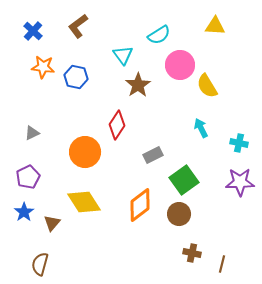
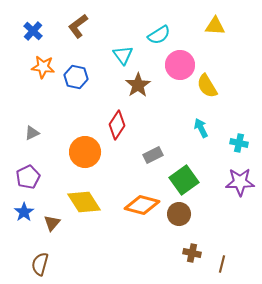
orange diamond: moved 2 px right; rotated 52 degrees clockwise
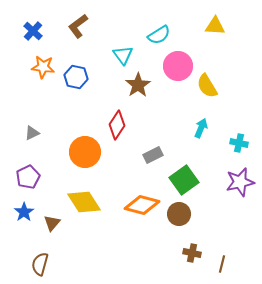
pink circle: moved 2 px left, 1 px down
cyan arrow: rotated 48 degrees clockwise
purple star: rotated 12 degrees counterclockwise
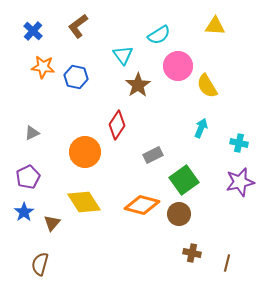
brown line: moved 5 px right, 1 px up
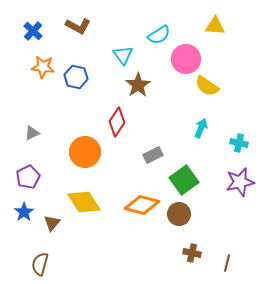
brown L-shape: rotated 115 degrees counterclockwise
pink circle: moved 8 px right, 7 px up
yellow semicircle: rotated 25 degrees counterclockwise
red diamond: moved 3 px up
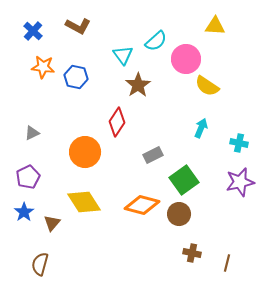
cyan semicircle: moved 3 px left, 6 px down; rotated 10 degrees counterclockwise
